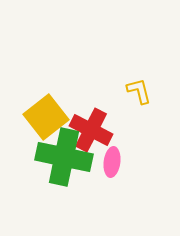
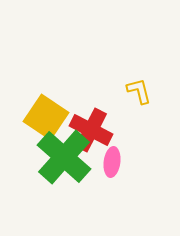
yellow square: rotated 18 degrees counterclockwise
green cross: rotated 30 degrees clockwise
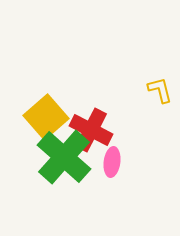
yellow L-shape: moved 21 px right, 1 px up
yellow square: rotated 15 degrees clockwise
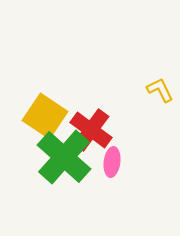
yellow L-shape: rotated 12 degrees counterclockwise
yellow square: moved 1 px left, 1 px up; rotated 15 degrees counterclockwise
red cross: rotated 9 degrees clockwise
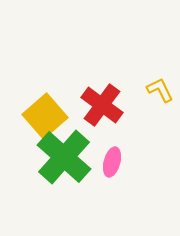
yellow square: rotated 15 degrees clockwise
red cross: moved 11 px right, 25 px up
pink ellipse: rotated 8 degrees clockwise
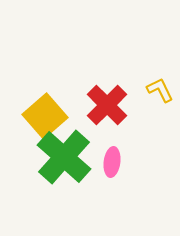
red cross: moved 5 px right; rotated 9 degrees clockwise
pink ellipse: rotated 8 degrees counterclockwise
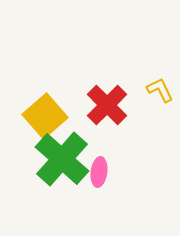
green cross: moved 2 px left, 2 px down
pink ellipse: moved 13 px left, 10 px down
